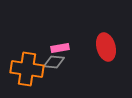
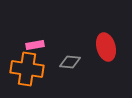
pink rectangle: moved 25 px left, 3 px up
gray diamond: moved 16 px right
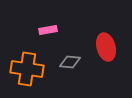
pink rectangle: moved 13 px right, 15 px up
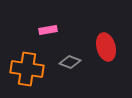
gray diamond: rotated 15 degrees clockwise
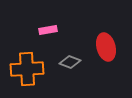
orange cross: rotated 12 degrees counterclockwise
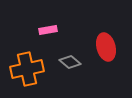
gray diamond: rotated 20 degrees clockwise
orange cross: rotated 8 degrees counterclockwise
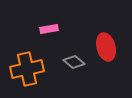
pink rectangle: moved 1 px right, 1 px up
gray diamond: moved 4 px right
